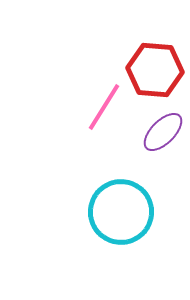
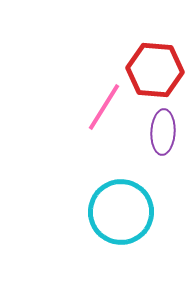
purple ellipse: rotated 42 degrees counterclockwise
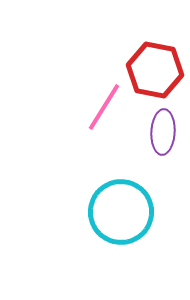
red hexagon: rotated 6 degrees clockwise
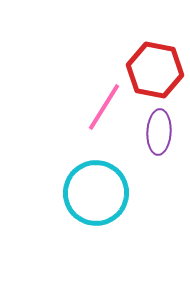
purple ellipse: moved 4 px left
cyan circle: moved 25 px left, 19 px up
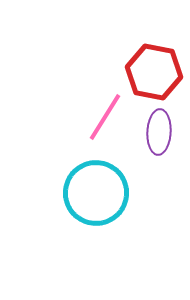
red hexagon: moved 1 px left, 2 px down
pink line: moved 1 px right, 10 px down
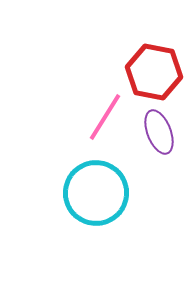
purple ellipse: rotated 24 degrees counterclockwise
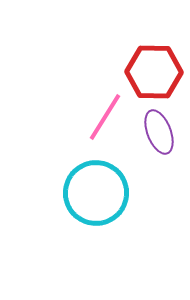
red hexagon: rotated 10 degrees counterclockwise
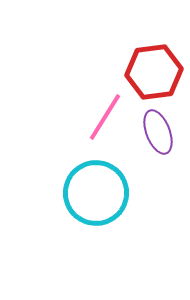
red hexagon: rotated 8 degrees counterclockwise
purple ellipse: moved 1 px left
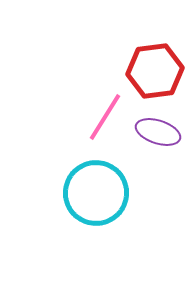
red hexagon: moved 1 px right, 1 px up
purple ellipse: rotated 51 degrees counterclockwise
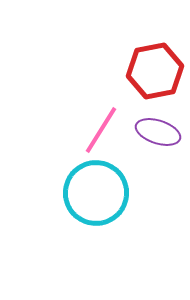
red hexagon: rotated 4 degrees counterclockwise
pink line: moved 4 px left, 13 px down
